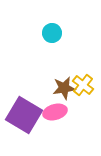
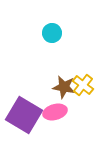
brown star: moved 1 px up; rotated 20 degrees clockwise
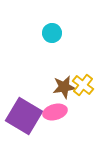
brown star: rotated 20 degrees counterclockwise
purple square: moved 1 px down
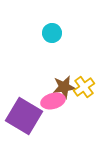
yellow cross: moved 1 px right, 2 px down; rotated 15 degrees clockwise
pink ellipse: moved 2 px left, 11 px up
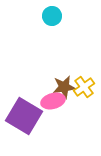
cyan circle: moved 17 px up
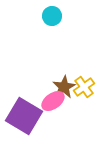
brown star: rotated 20 degrees counterclockwise
pink ellipse: rotated 20 degrees counterclockwise
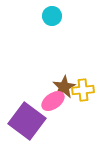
yellow cross: moved 1 px left, 3 px down; rotated 30 degrees clockwise
purple square: moved 3 px right, 5 px down; rotated 6 degrees clockwise
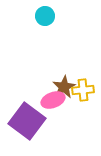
cyan circle: moved 7 px left
pink ellipse: moved 1 px up; rotated 15 degrees clockwise
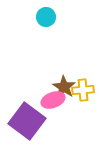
cyan circle: moved 1 px right, 1 px down
brown star: rotated 10 degrees counterclockwise
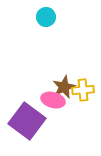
brown star: rotated 15 degrees clockwise
pink ellipse: rotated 35 degrees clockwise
